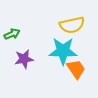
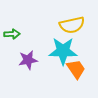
green arrow: rotated 21 degrees clockwise
purple star: moved 4 px right, 1 px down
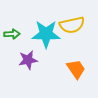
cyan star: moved 17 px left, 17 px up
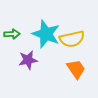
yellow semicircle: moved 14 px down
cyan star: rotated 20 degrees clockwise
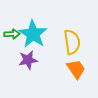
cyan star: moved 13 px left; rotated 12 degrees clockwise
yellow semicircle: moved 3 px down; rotated 85 degrees counterclockwise
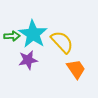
green arrow: moved 2 px down
yellow semicircle: moved 10 px left; rotated 35 degrees counterclockwise
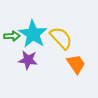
yellow semicircle: moved 1 px left, 4 px up
purple star: rotated 18 degrees clockwise
orange trapezoid: moved 5 px up
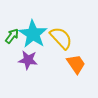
green arrow: rotated 49 degrees counterclockwise
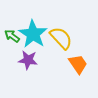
green arrow: rotated 91 degrees counterclockwise
orange trapezoid: moved 2 px right
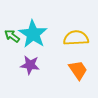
yellow semicircle: moved 15 px right; rotated 50 degrees counterclockwise
purple star: moved 2 px right, 5 px down
orange trapezoid: moved 6 px down
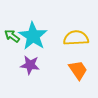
cyan star: moved 2 px down
